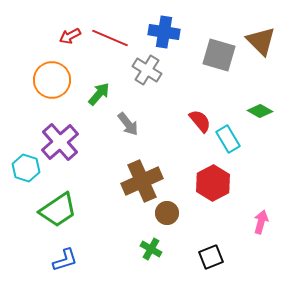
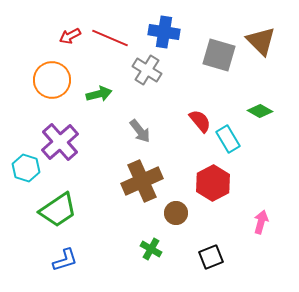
green arrow: rotated 35 degrees clockwise
gray arrow: moved 12 px right, 7 px down
brown circle: moved 9 px right
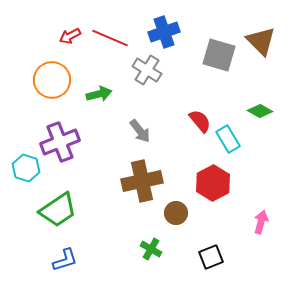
blue cross: rotated 28 degrees counterclockwise
purple cross: rotated 21 degrees clockwise
brown cross: rotated 12 degrees clockwise
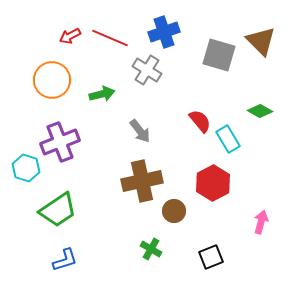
green arrow: moved 3 px right
brown circle: moved 2 px left, 2 px up
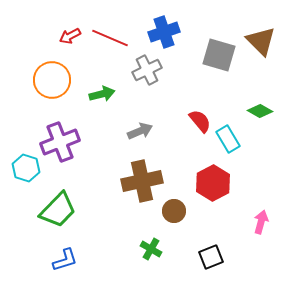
gray cross: rotated 32 degrees clockwise
gray arrow: rotated 75 degrees counterclockwise
green trapezoid: rotated 12 degrees counterclockwise
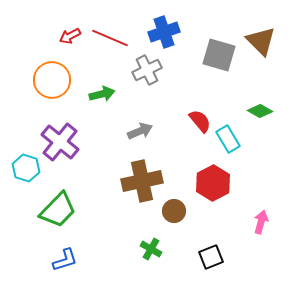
purple cross: rotated 30 degrees counterclockwise
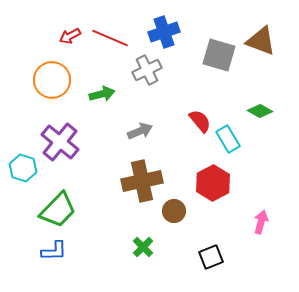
brown triangle: rotated 24 degrees counterclockwise
cyan hexagon: moved 3 px left
green cross: moved 8 px left, 2 px up; rotated 15 degrees clockwise
blue L-shape: moved 11 px left, 9 px up; rotated 16 degrees clockwise
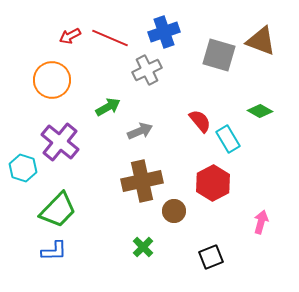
green arrow: moved 6 px right, 13 px down; rotated 15 degrees counterclockwise
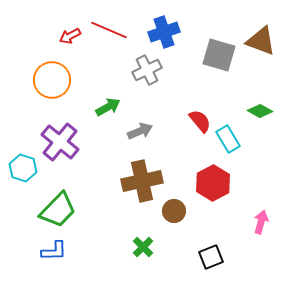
red line: moved 1 px left, 8 px up
